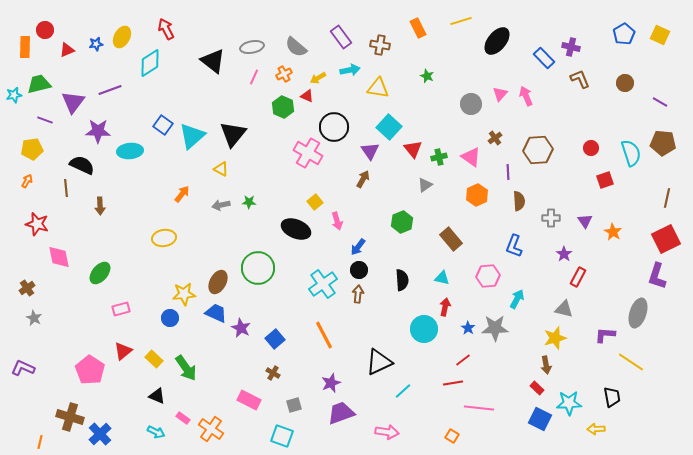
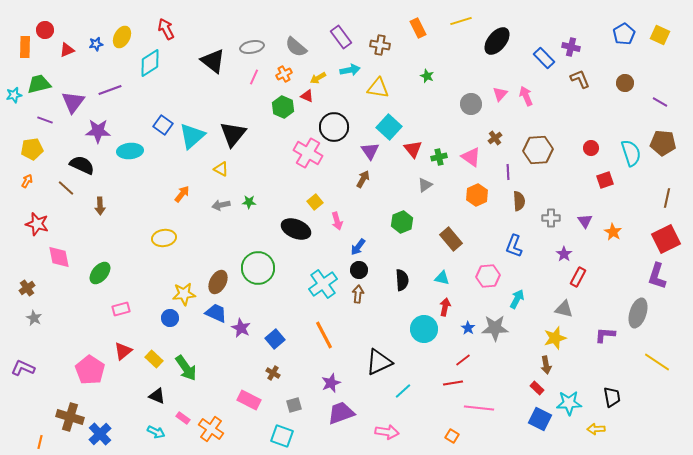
brown line at (66, 188): rotated 42 degrees counterclockwise
yellow line at (631, 362): moved 26 px right
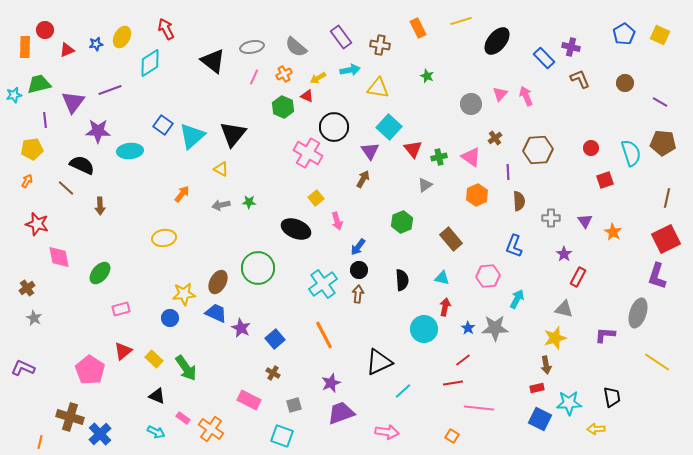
purple line at (45, 120): rotated 63 degrees clockwise
yellow square at (315, 202): moved 1 px right, 4 px up
red rectangle at (537, 388): rotated 56 degrees counterclockwise
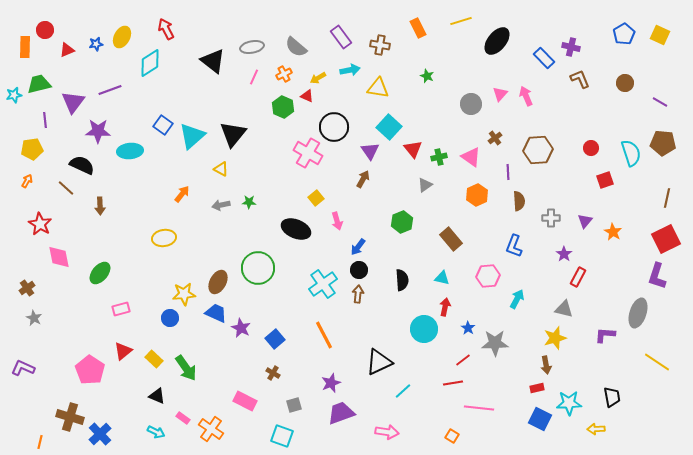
purple triangle at (585, 221): rotated 14 degrees clockwise
red star at (37, 224): moved 3 px right; rotated 15 degrees clockwise
gray star at (495, 328): moved 15 px down
pink rectangle at (249, 400): moved 4 px left, 1 px down
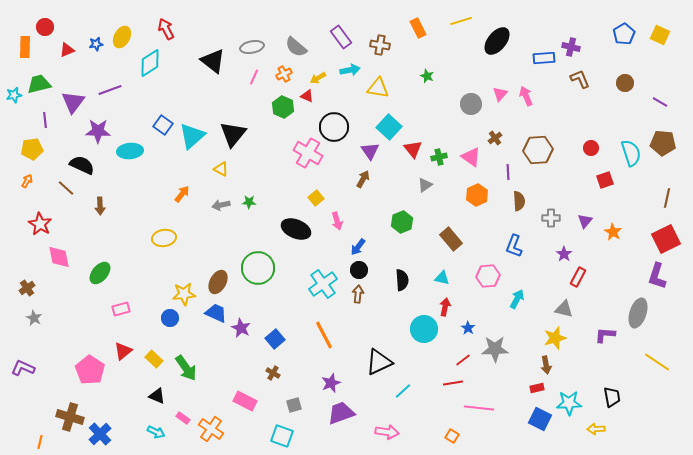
red circle at (45, 30): moved 3 px up
blue rectangle at (544, 58): rotated 50 degrees counterclockwise
gray star at (495, 343): moved 6 px down
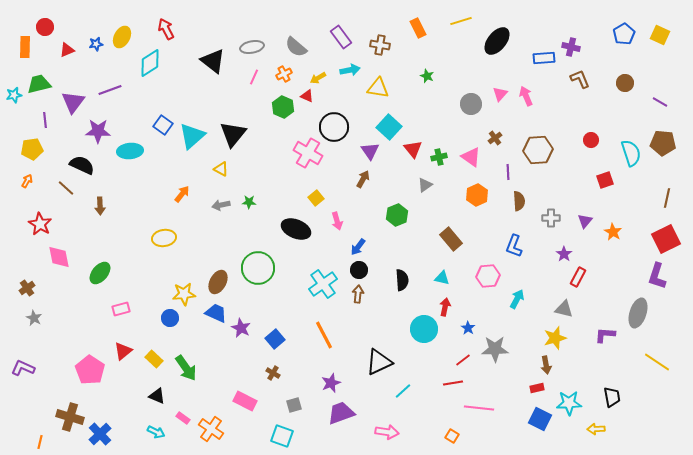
red circle at (591, 148): moved 8 px up
green hexagon at (402, 222): moved 5 px left, 7 px up
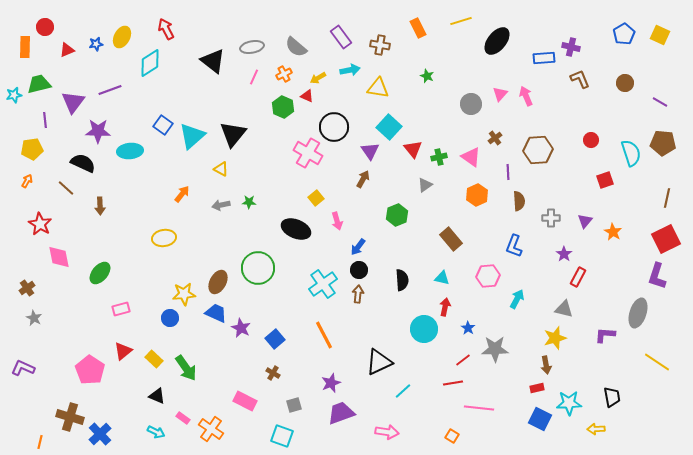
black semicircle at (82, 165): moved 1 px right, 2 px up
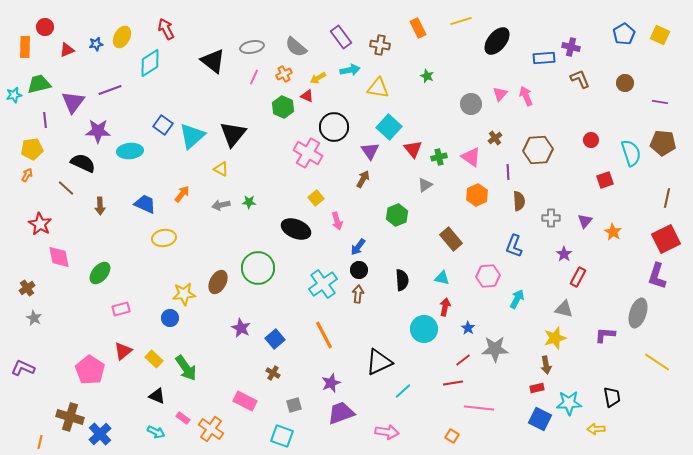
purple line at (660, 102): rotated 21 degrees counterclockwise
orange arrow at (27, 181): moved 6 px up
blue trapezoid at (216, 313): moved 71 px left, 109 px up
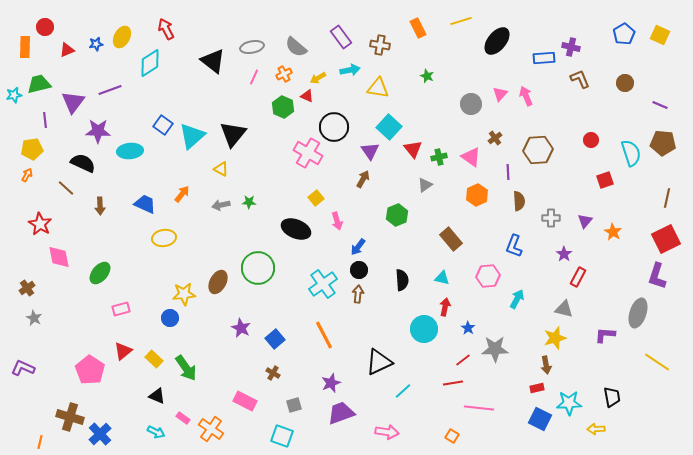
purple line at (660, 102): moved 3 px down; rotated 14 degrees clockwise
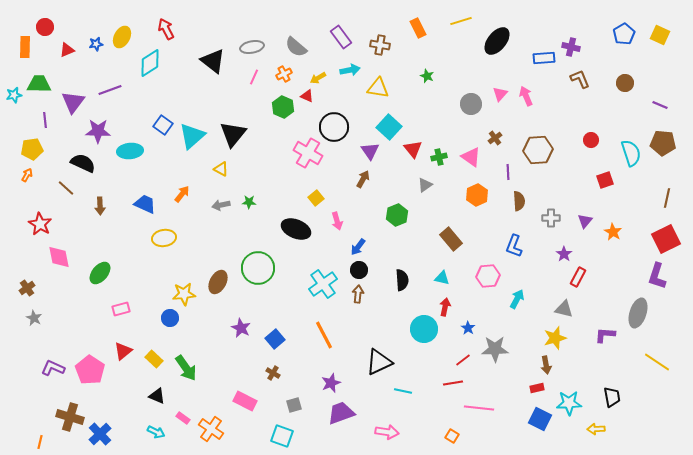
green trapezoid at (39, 84): rotated 15 degrees clockwise
purple L-shape at (23, 368): moved 30 px right
cyan line at (403, 391): rotated 54 degrees clockwise
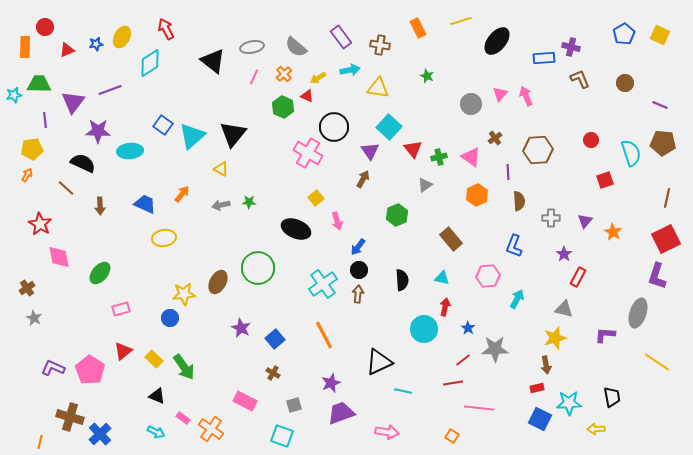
orange cross at (284, 74): rotated 14 degrees counterclockwise
green arrow at (186, 368): moved 2 px left, 1 px up
